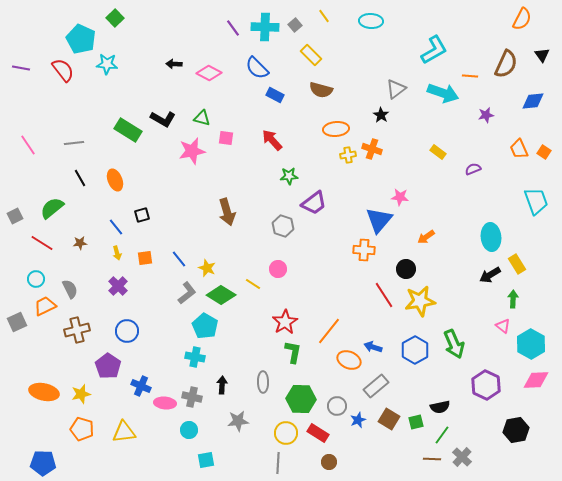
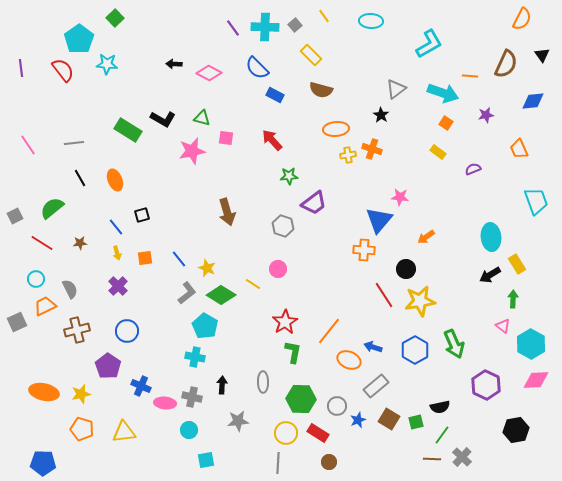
cyan pentagon at (81, 39): moved 2 px left; rotated 12 degrees clockwise
cyan L-shape at (434, 50): moved 5 px left, 6 px up
purple line at (21, 68): rotated 72 degrees clockwise
orange square at (544, 152): moved 98 px left, 29 px up
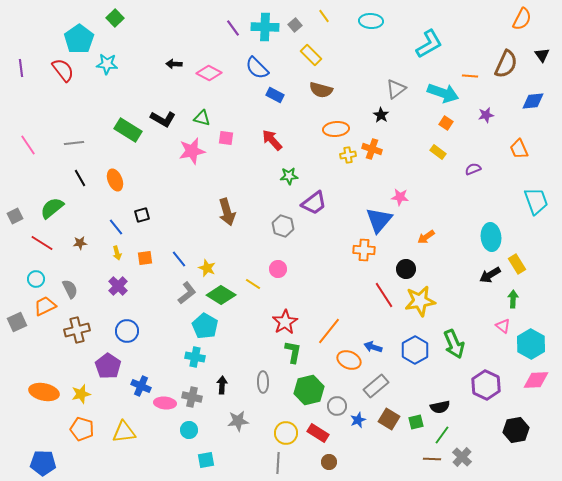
green hexagon at (301, 399): moved 8 px right, 9 px up; rotated 16 degrees counterclockwise
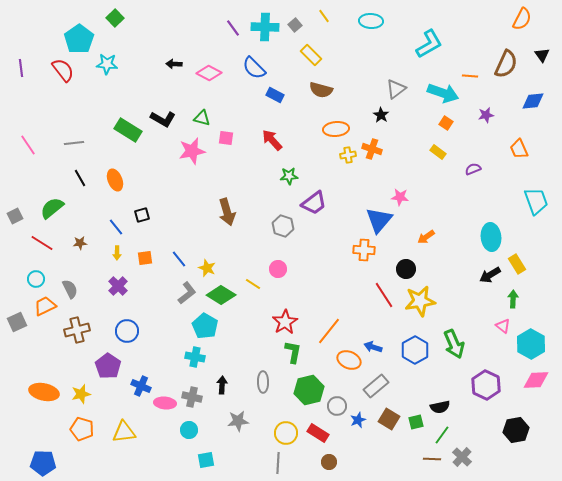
blue semicircle at (257, 68): moved 3 px left
yellow arrow at (117, 253): rotated 16 degrees clockwise
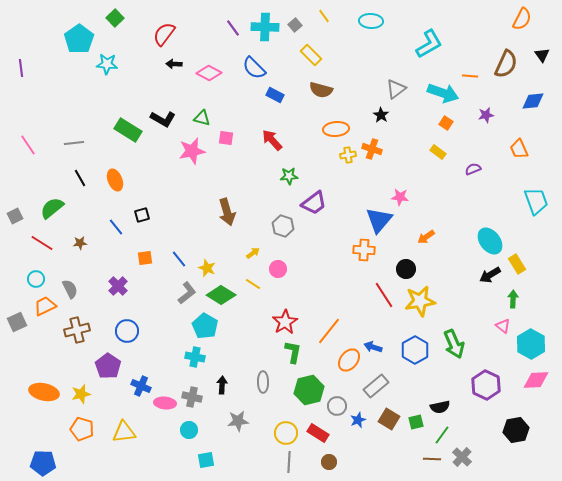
red semicircle at (63, 70): moved 101 px right, 36 px up; rotated 105 degrees counterclockwise
cyan ellipse at (491, 237): moved 1 px left, 4 px down; rotated 32 degrees counterclockwise
yellow arrow at (117, 253): moved 136 px right; rotated 128 degrees counterclockwise
orange ellipse at (349, 360): rotated 75 degrees counterclockwise
gray line at (278, 463): moved 11 px right, 1 px up
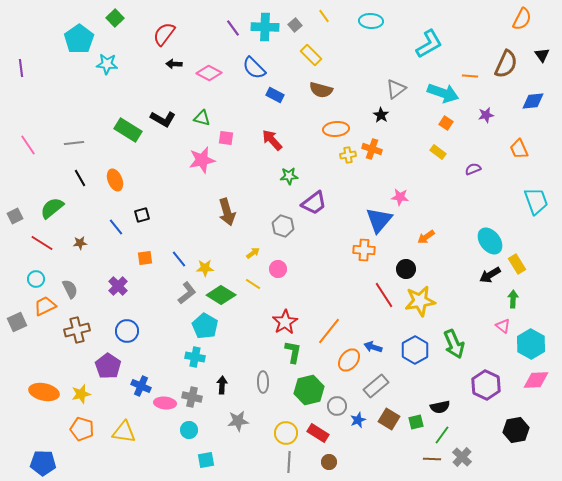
pink star at (192, 151): moved 10 px right, 9 px down
yellow star at (207, 268): moved 2 px left; rotated 24 degrees counterclockwise
yellow triangle at (124, 432): rotated 15 degrees clockwise
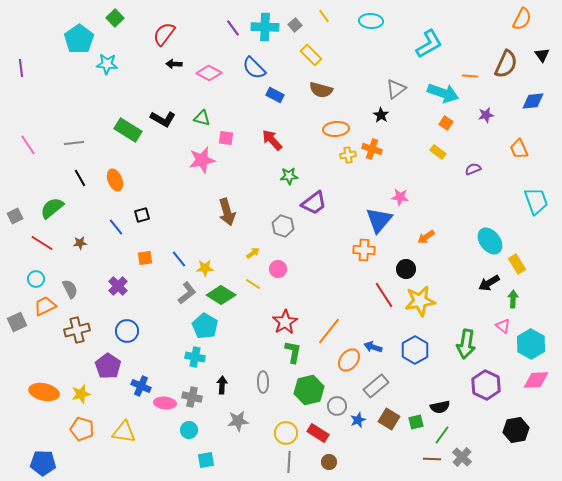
black arrow at (490, 275): moved 1 px left, 8 px down
green arrow at (454, 344): moved 12 px right; rotated 32 degrees clockwise
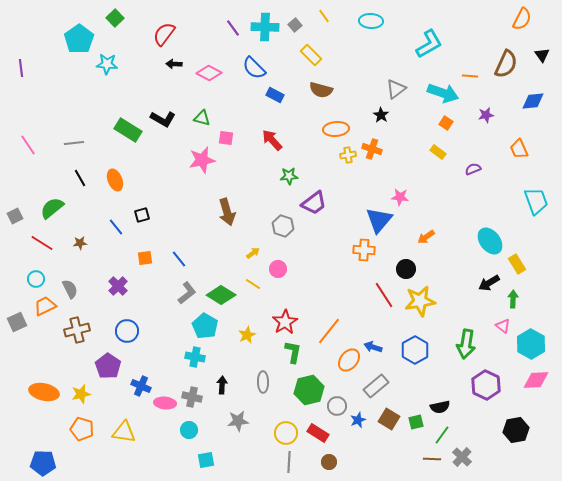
yellow star at (205, 268): moved 42 px right, 67 px down; rotated 24 degrees counterclockwise
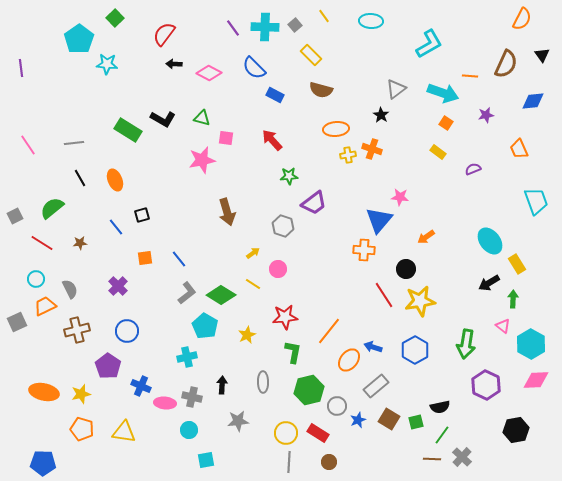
red star at (285, 322): moved 5 px up; rotated 25 degrees clockwise
cyan cross at (195, 357): moved 8 px left; rotated 24 degrees counterclockwise
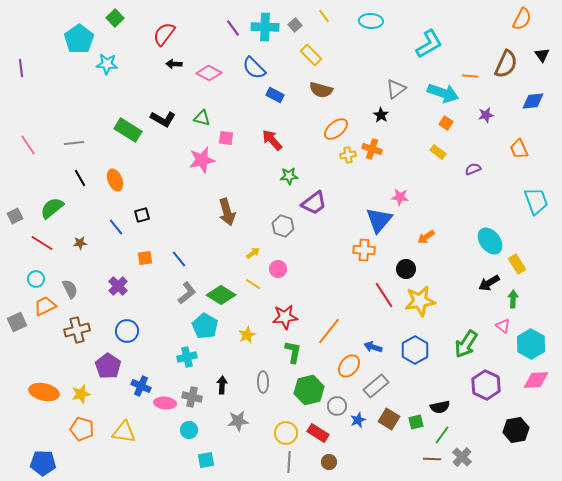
orange ellipse at (336, 129): rotated 35 degrees counterclockwise
green arrow at (466, 344): rotated 24 degrees clockwise
orange ellipse at (349, 360): moved 6 px down
